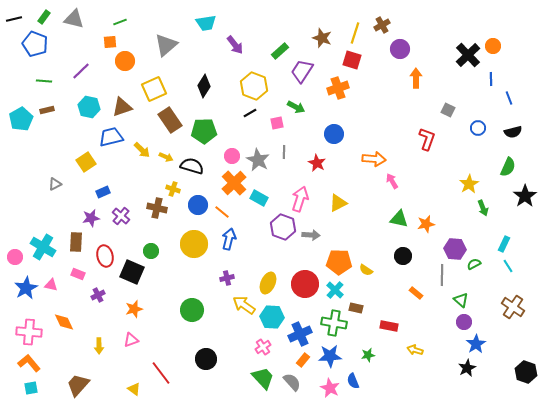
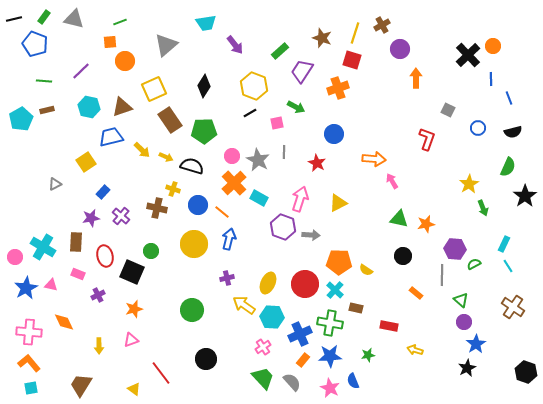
blue rectangle at (103, 192): rotated 24 degrees counterclockwise
green cross at (334, 323): moved 4 px left
brown trapezoid at (78, 385): moved 3 px right; rotated 10 degrees counterclockwise
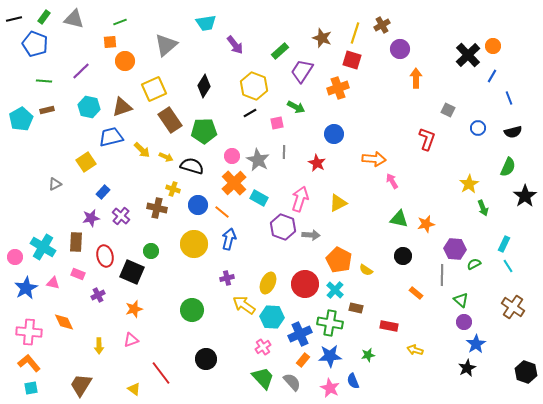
blue line at (491, 79): moved 1 px right, 3 px up; rotated 32 degrees clockwise
orange pentagon at (339, 262): moved 2 px up; rotated 25 degrees clockwise
pink triangle at (51, 285): moved 2 px right, 2 px up
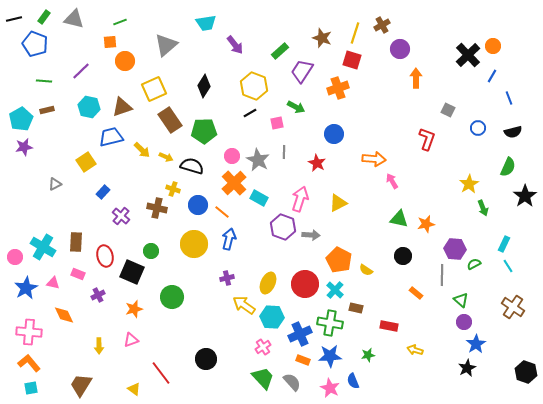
purple star at (91, 218): moved 67 px left, 71 px up
green circle at (192, 310): moved 20 px left, 13 px up
orange diamond at (64, 322): moved 7 px up
orange rectangle at (303, 360): rotated 72 degrees clockwise
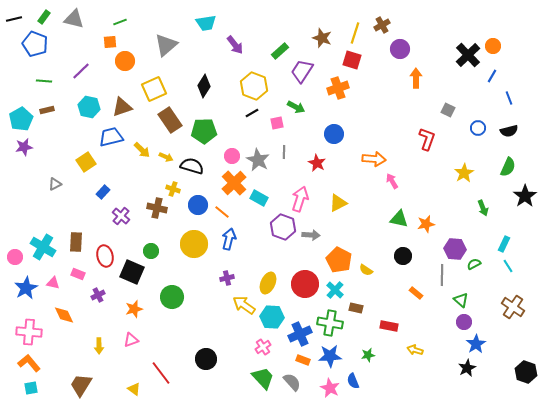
black line at (250, 113): moved 2 px right
black semicircle at (513, 132): moved 4 px left, 1 px up
yellow star at (469, 184): moved 5 px left, 11 px up
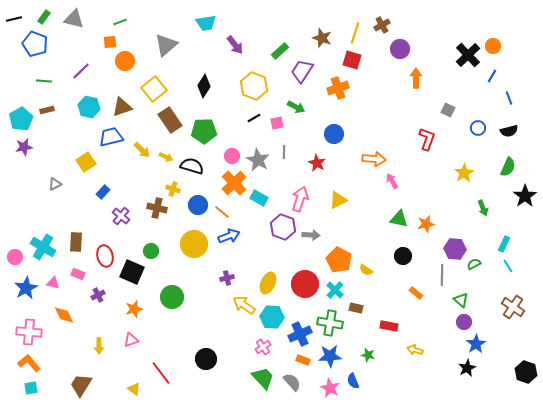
yellow square at (154, 89): rotated 15 degrees counterclockwise
black line at (252, 113): moved 2 px right, 5 px down
yellow triangle at (338, 203): moved 3 px up
blue arrow at (229, 239): moved 3 px up; rotated 55 degrees clockwise
green star at (368, 355): rotated 24 degrees clockwise
